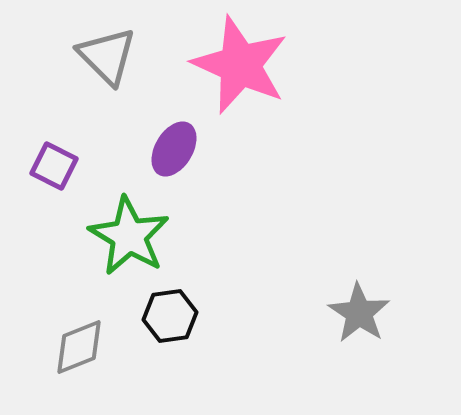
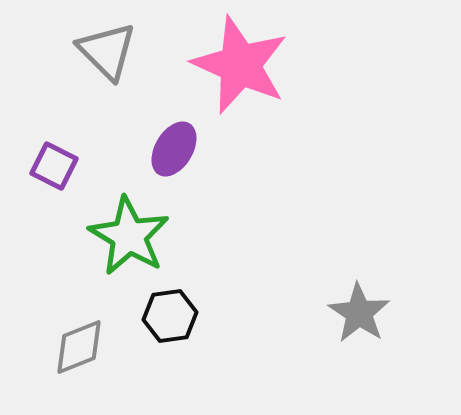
gray triangle: moved 5 px up
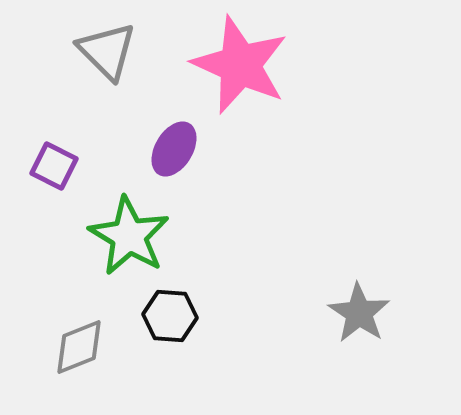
black hexagon: rotated 12 degrees clockwise
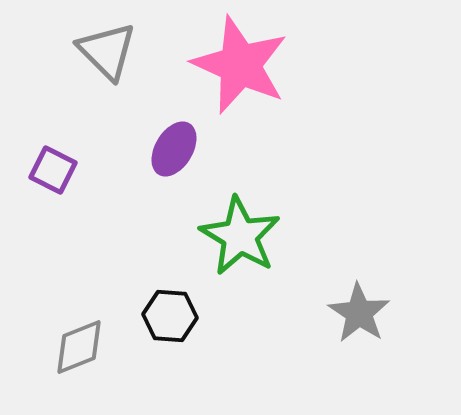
purple square: moved 1 px left, 4 px down
green star: moved 111 px right
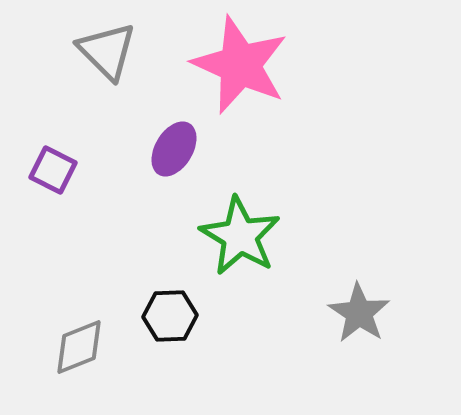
black hexagon: rotated 6 degrees counterclockwise
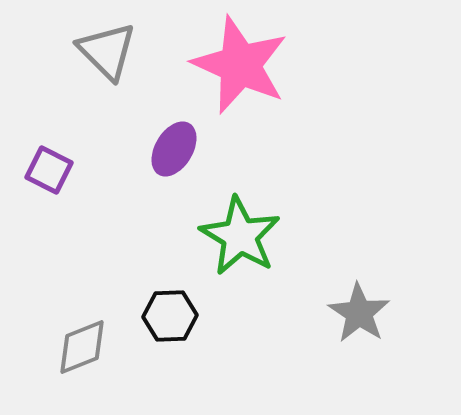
purple square: moved 4 px left
gray diamond: moved 3 px right
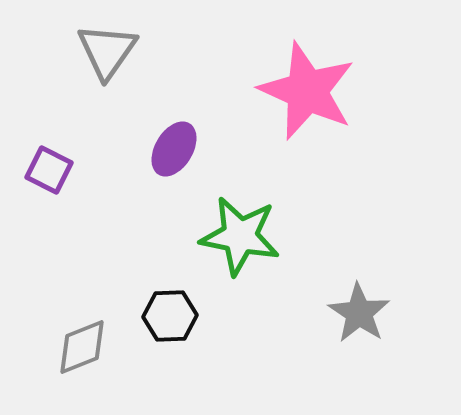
gray triangle: rotated 20 degrees clockwise
pink star: moved 67 px right, 26 px down
green star: rotated 20 degrees counterclockwise
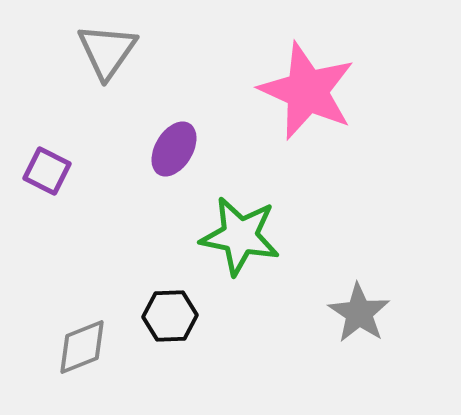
purple square: moved 2 px left, 1 px down
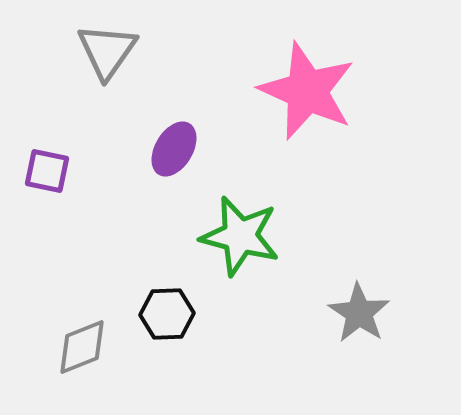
purple square: rotated 15 degrees counterclockwise
green star: rotated 4 degrees clockwise
black hexagon: moved 3 px left, 2 px up
